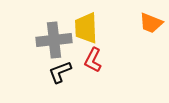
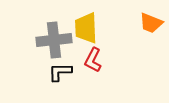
black L-shape: rotated 20 degrees clockwise
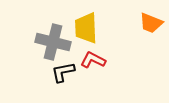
gray cross: moved 1 px left, 2 px down; rotated 20 degrees clockwise
red L-shape: rotated 90 degrees clockwise
black L-shape: moved 3 px right; rotated 10 degrees counterclockwise
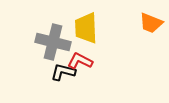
red L-shape: moved 13 px left, 1 px down
black L-shape: rotated 25 degrees clockwise
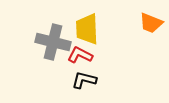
yellow trapezoid: moved 1 px right, 1 px down
red L-shape: moved 6 px up
black L-shape: moved 21 px right, 8 px down
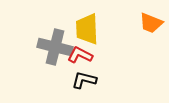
gray cross: moved 2 px right, 5 px down
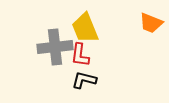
yellow trapezoid: moved 2 px left, 1 px up; rotated 20 degrees counterclockwise
gray cross: rotated 20 degrees counterclockwise
red L-shape: rotated 110 degrees counterclockwise
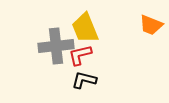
orange trapezoid: moved 2 px down
gray cross: moved 1 px right, 1 px up
red L-shape: rotated 70 degrees clockwise
